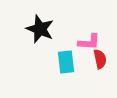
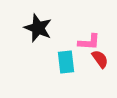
black star: moved 2 px left, 1 px up
red semicircle: rotated 24 degrees counterclockwise
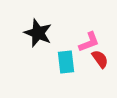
black star: moved 5 px down
pink L-shape: rotated 25 degrees counterclockwise
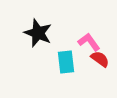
pink L-shape: rotated 105 degrees counterclockwise
red semicircle: rotated 18 degrees counterclockwise
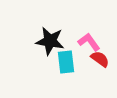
black star: moved 12 px right, 8 px down; rotated 12 degrees counterclockwise
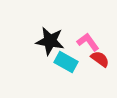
pink L-shape: moved 1 px left
cyan rectangle: rotated 55 degrees counterclockwise
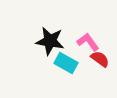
cyan rectangle: moved 1 px down
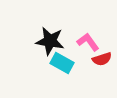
red semicircle: moved 2 px right; rotated 126 degrees clockwise
cyan rectangle: moved 4 px left
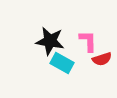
pink L-shape: moved 1 px up; rotated 35 degrees clockwise
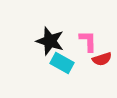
black star: rotated 8 degrees clockwise
